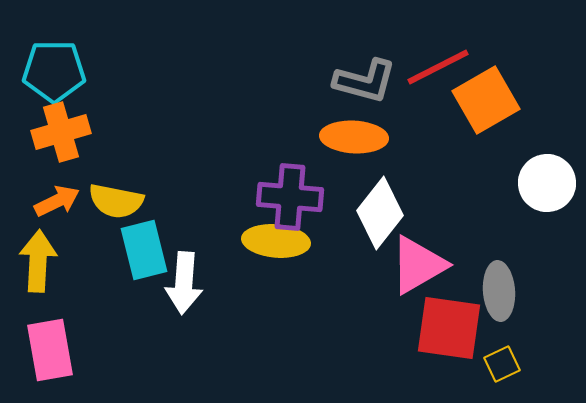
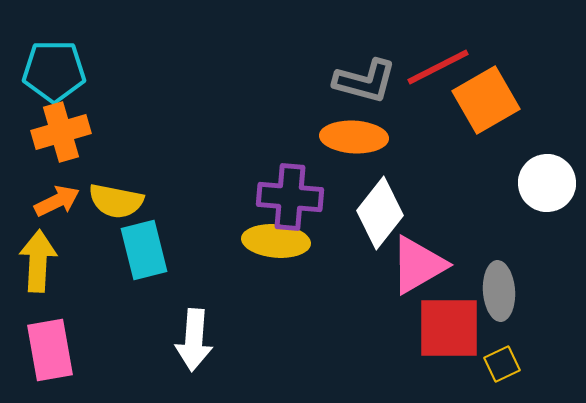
white arrow: moved 10 px right, 57 px down
red square: rotated 8 degrees counterclockwise
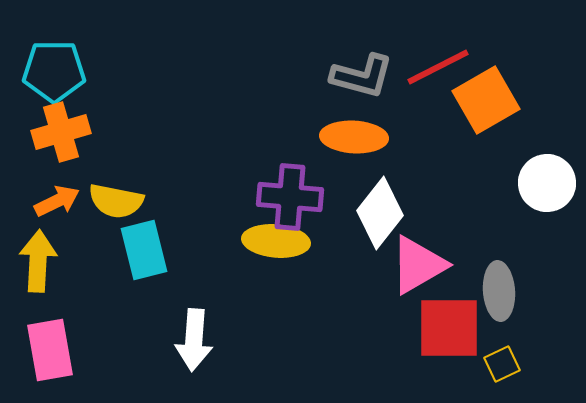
gray L-shape: moved 3 px left, 5 px up
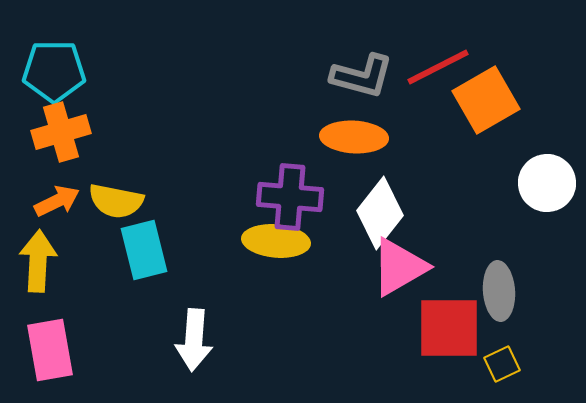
pink triangle: moved 19 px left, 2 px down
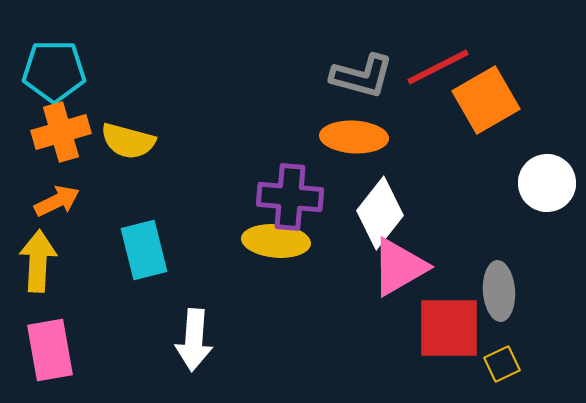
yellow semicircle: moved 12 px right, 60 px up; rotated 4 degrees clockwise
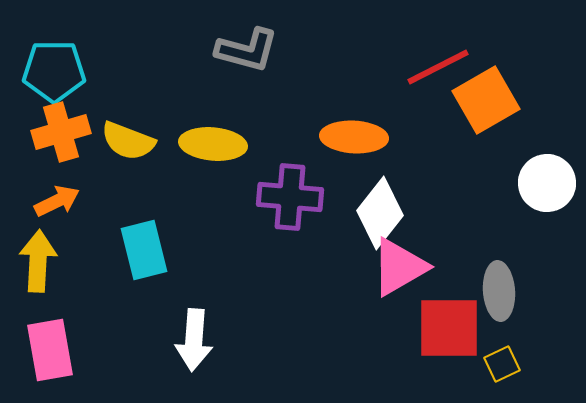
gray L-shape: moved 115 px left, 26 px up
yellow semicircle: rotated 6 degrees clockwise
yellow ellipse: moved 63 px left, 97 px up
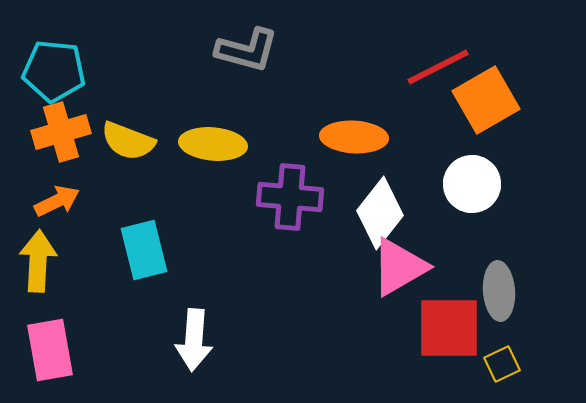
cyan pentagon: rotated 6 degrees clockwise
white circle: moved 75 px left, 1 px down
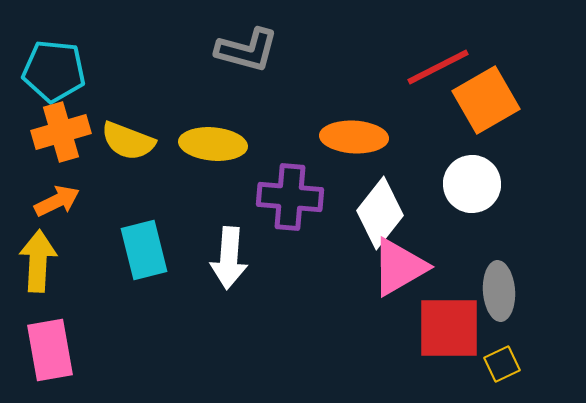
white arrow: moved 35 px right, 82 px up
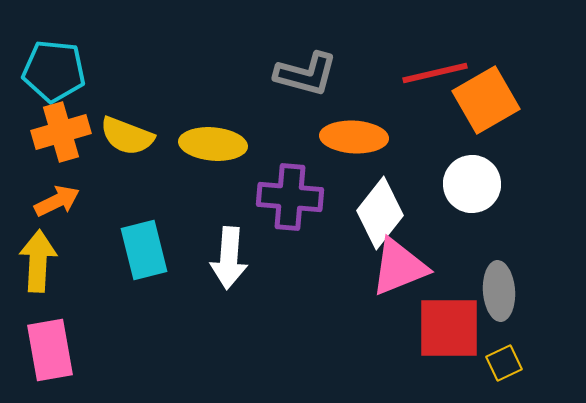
gray L-shape: moved 59 px right, 24 px down
red line: moved 3 px left, 6 px down; rotated 14 degrees clockwise
yellow semicircle: moved 1 px left, 5 px up
pink triangle: rotated 8 degrees clockwise
yellow square: moved 2 px right, 1 px up
